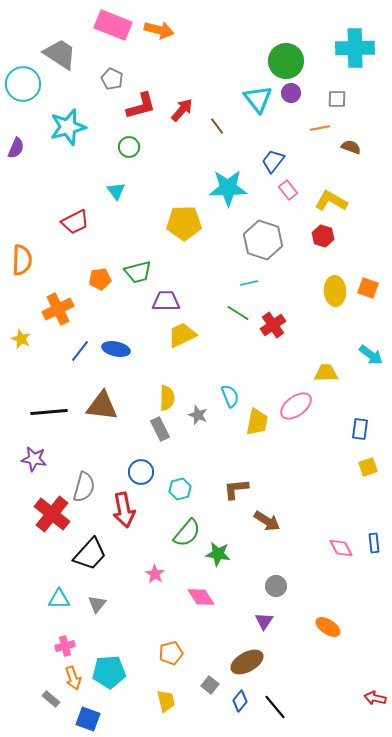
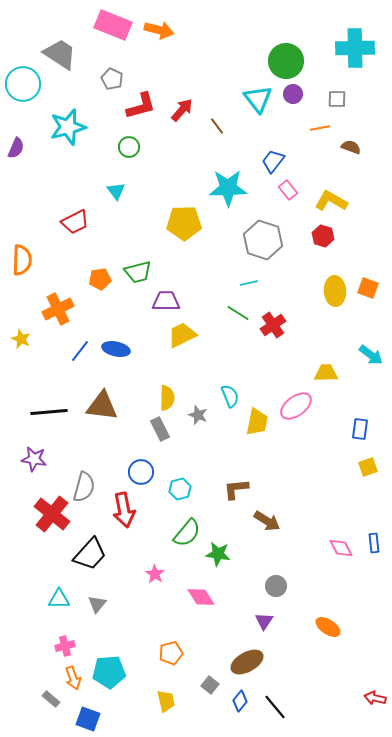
purple circle at (291, 93): moved 2 px right, 1 px down
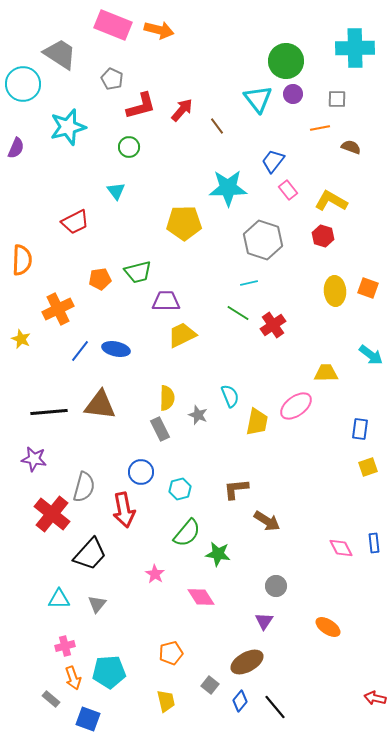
brown triangle at (102, 406): moved 2 px left, 1 px up
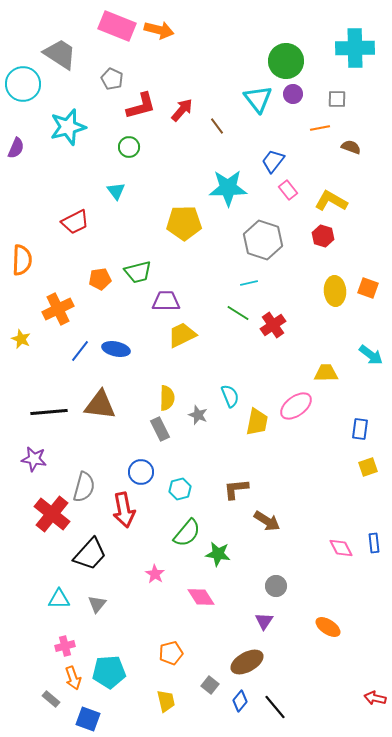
pink rectangle at (113, 25): moved 4 px right, 1 px down
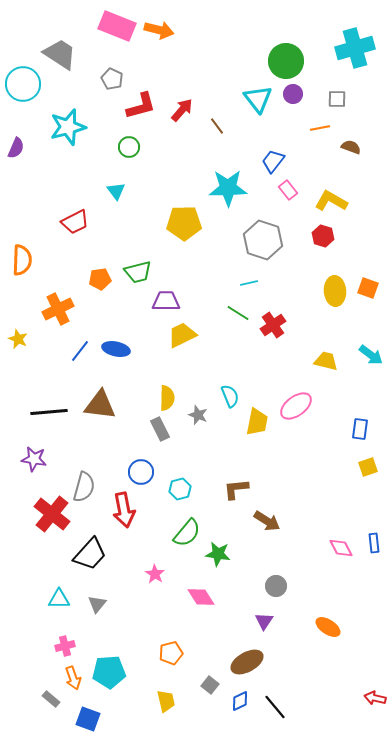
cyan cross at (355, 48): rotated 15 degrees counterclockwise
yellow star at (21, 339): moved 3 px left
yellow trapezoid at (326, 373): moved 12 px up; rotated 15 degrees clockwise
blue diamond at (240, 701): rotated 25 degrees clockwise
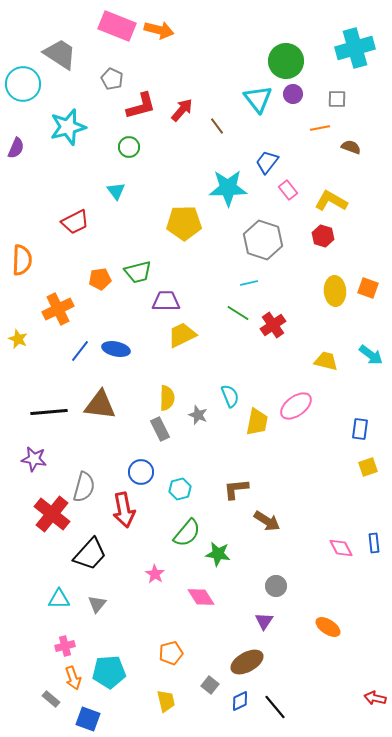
blue trapezoid at (273, 161): moved 6 px left, 1 px down
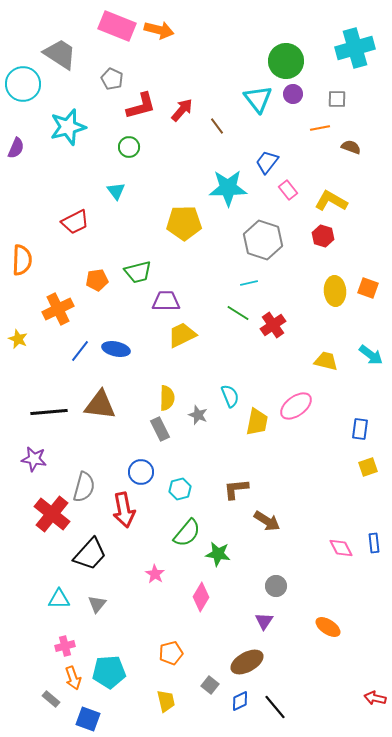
orange pentagon at (100, 279): moved 3 px left, 1 px down
pink diamond at (201, 597): rotated 64 degrees clockwise
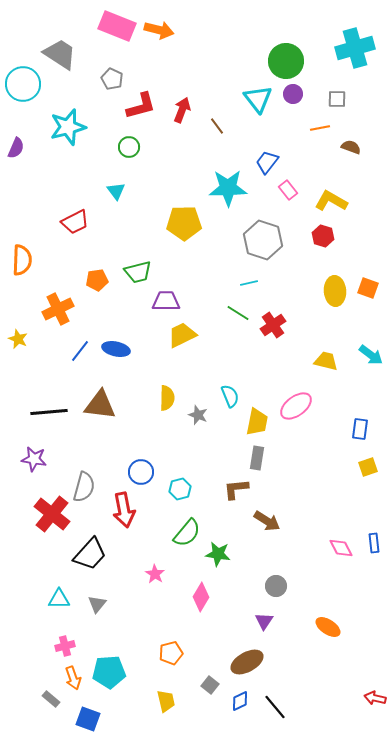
red arrow at (182, 110): rotated 20 degrees counterclockwise
gray rectangle at (160, 429): moved 97 px right, 29 px down; rotated 35 degrees clockwise
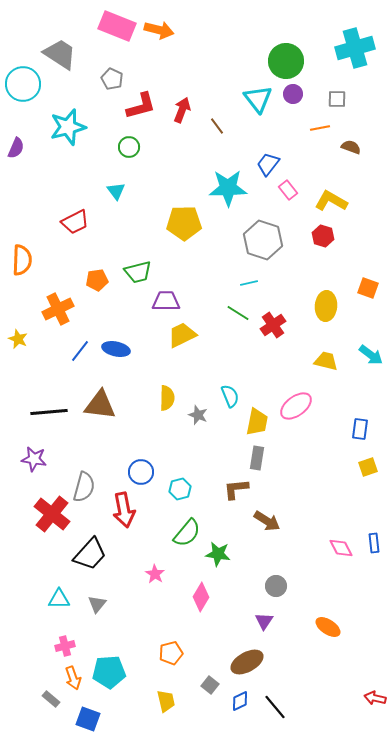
blue trapezoid at (267, 162): moved 1 px right, 2 px down
yellow ellipse at (335, 291): moved 9 px left, 15 px down; rotated 8 degrees clockwise
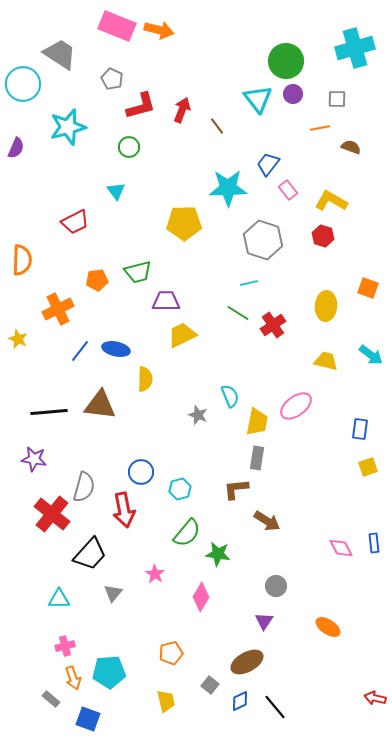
yellow semicircle at (167, 398): moved 22 px left, 19 px up
gray triangle at (97, 604): moved 16 px right, 11 px up
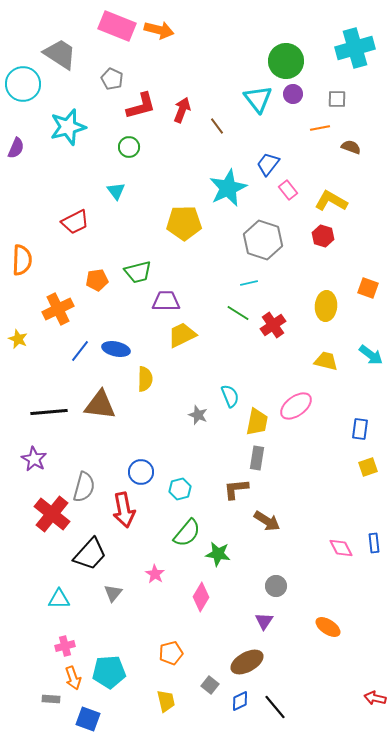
cyan star at (228, 188): rotated 24 degrees counterclockwise
purple star at (34, 459): rotated 20 degrees clockwise
gray rectangle at (51, 699): rotated 36 degrees counterclockwise
